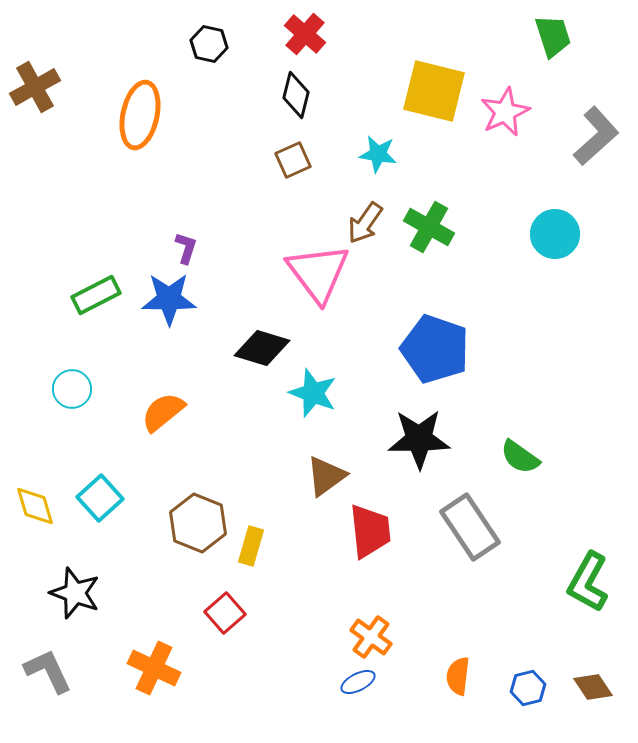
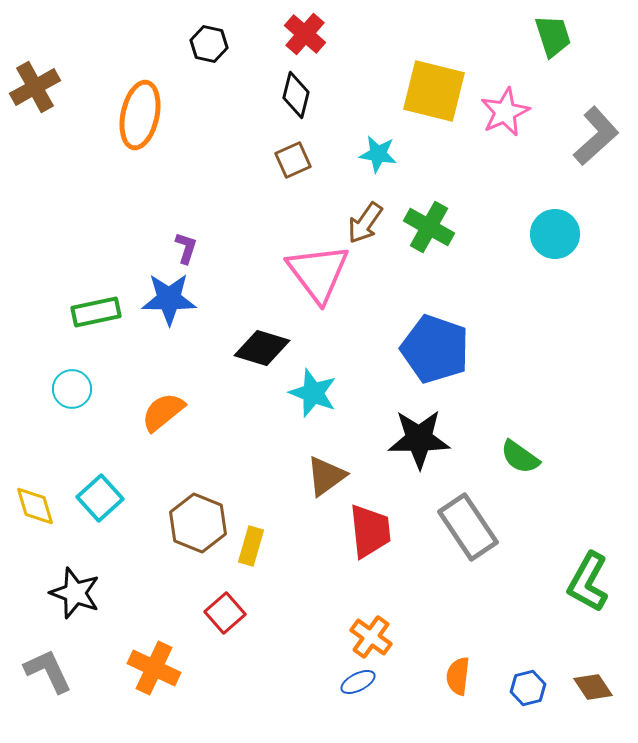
green rectangle at (96, 295): moved 17 px down; rotated 15 degrees clockwise
gray rectangle at (470, 527): moved 2 px left
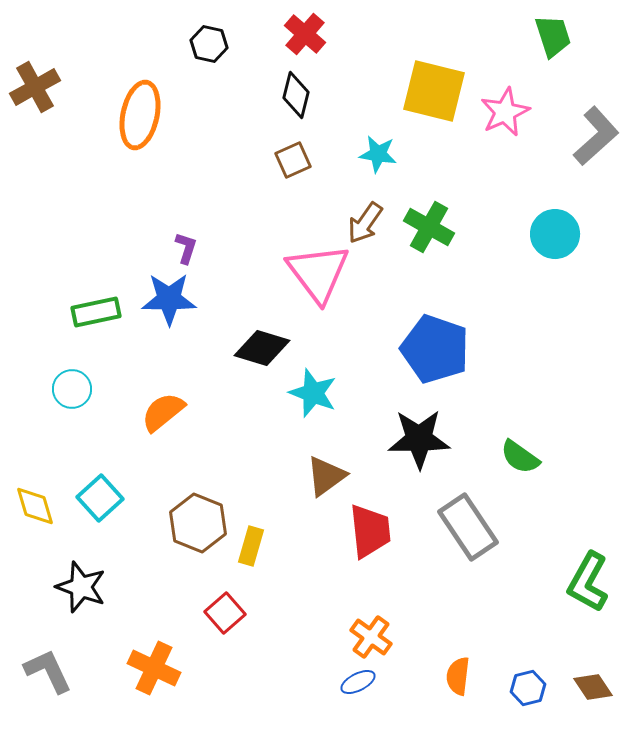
black star at (75, 593): moved 6 px right, 6 px up
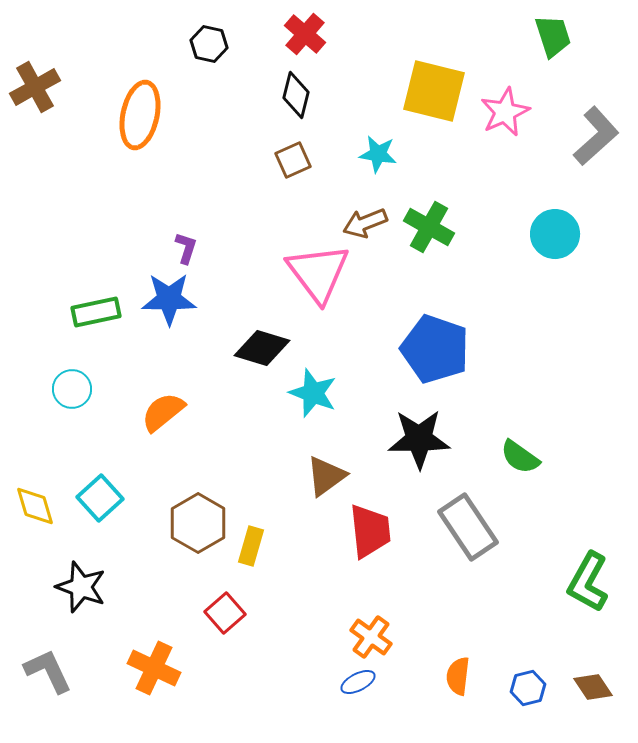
brown arrow at (365, 223): rotated 33 degrees clockwise
brown hexagon at (198, 523): rotated 8 degrees clockwise
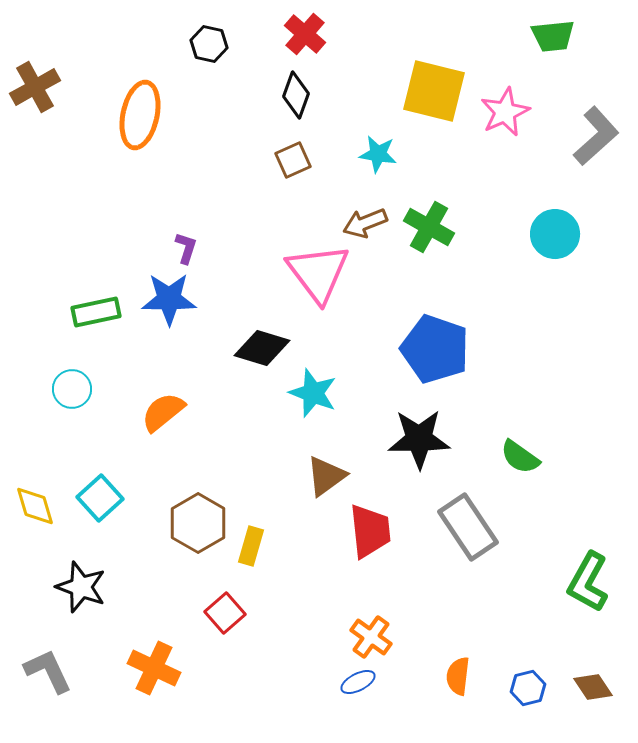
green trapezoid at (553, 36): rotated 102 degrees clockwise
black diamond at (296, 95): rotated 6 degrees clockwise
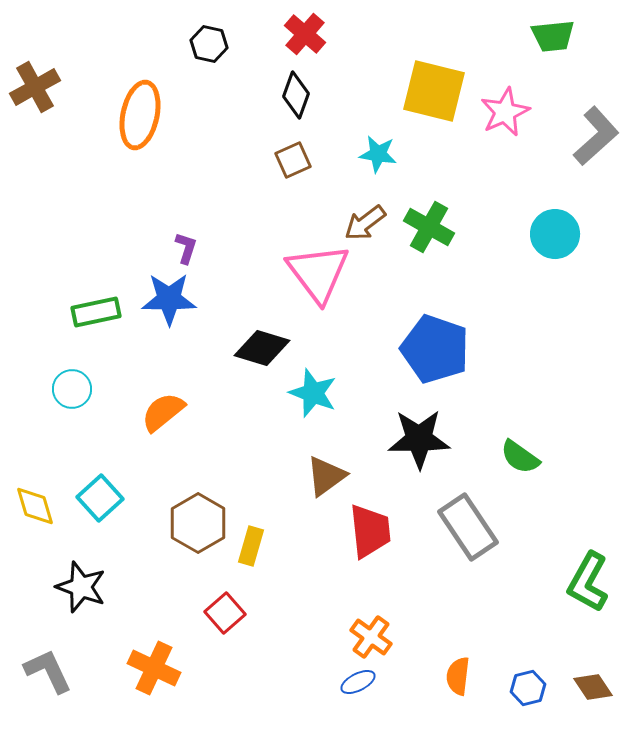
brown arrow at (365, 223): rotated 15 degrees counterclockwise
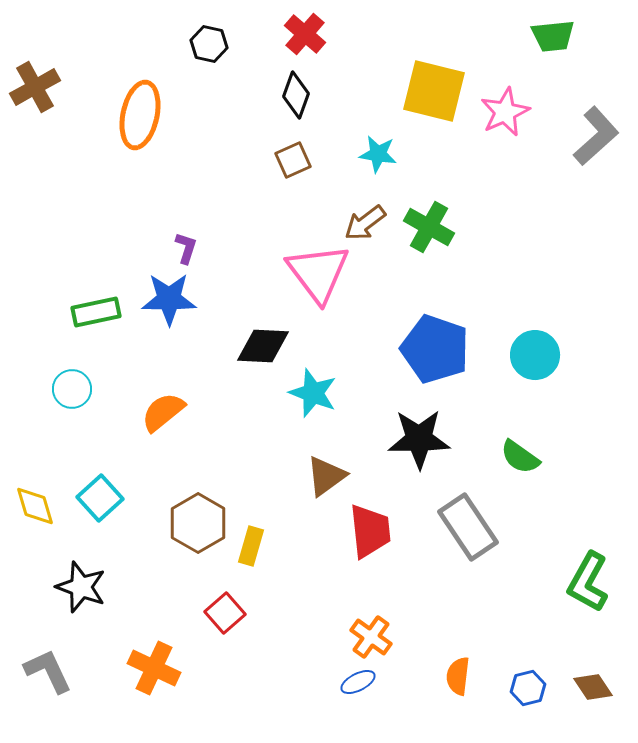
cyan circle at (555, 234): moved 20 px left, 121 px down
black diamond at (262, 348): moved 1 px right, 2 px up; rotated 14 degrees counterclockwise
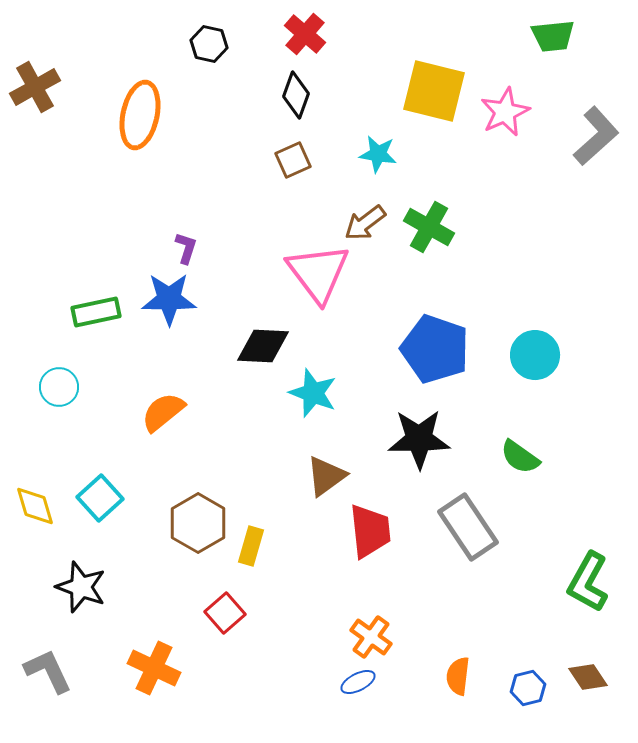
cyan circle at (72, 389): moved 13 px left, 2 px up
brown diamond at (593, 687): moved 5 px left, 10 px up
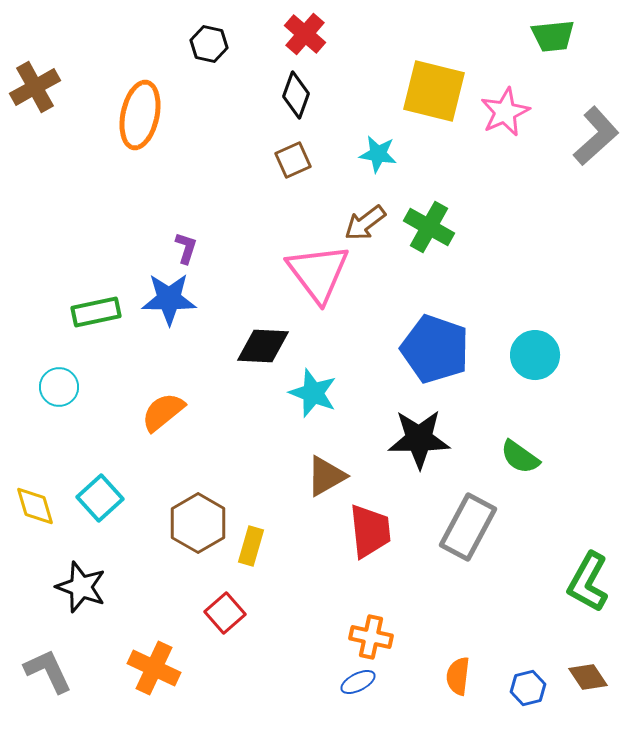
brown triangle at (326, 476): rotated 6 degrees clockwise
gray rectangle at (468, 527): rotated 62 degrees clockwise
orange cross at (371, 637): rotated 24 degrees counterclockwise
